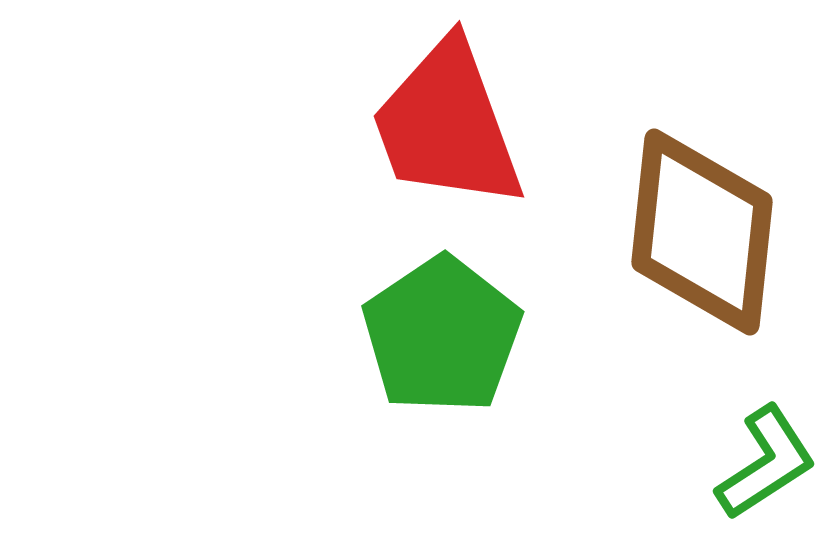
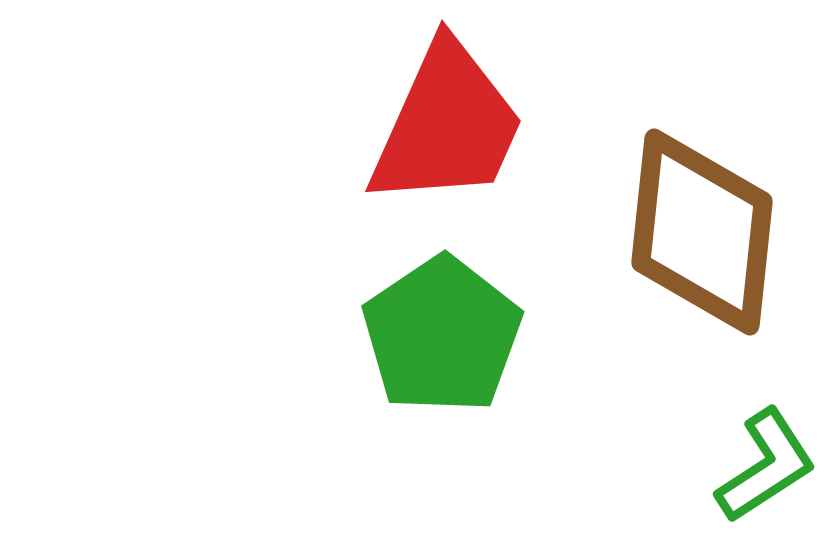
red trapezoid: rotated 136 degrees counterclockwise
green L-shape: moved 3 px down
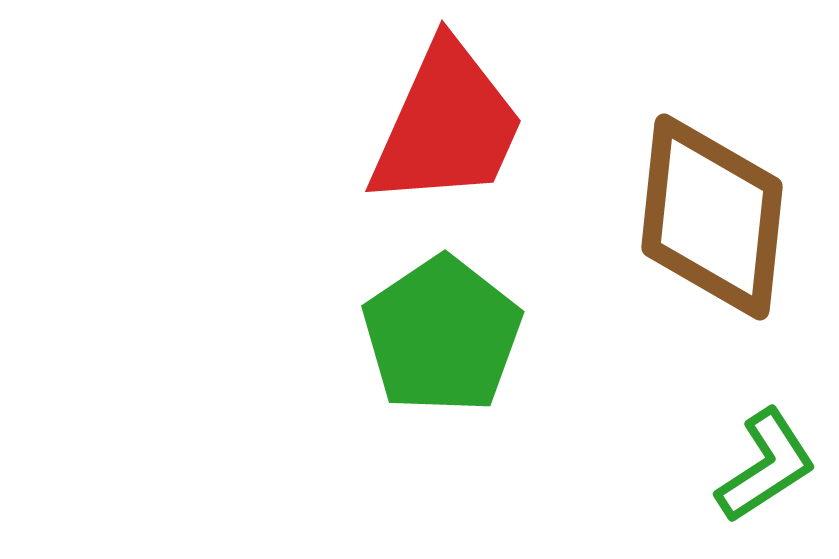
brown diamond: moved 10 px right, 15 px up
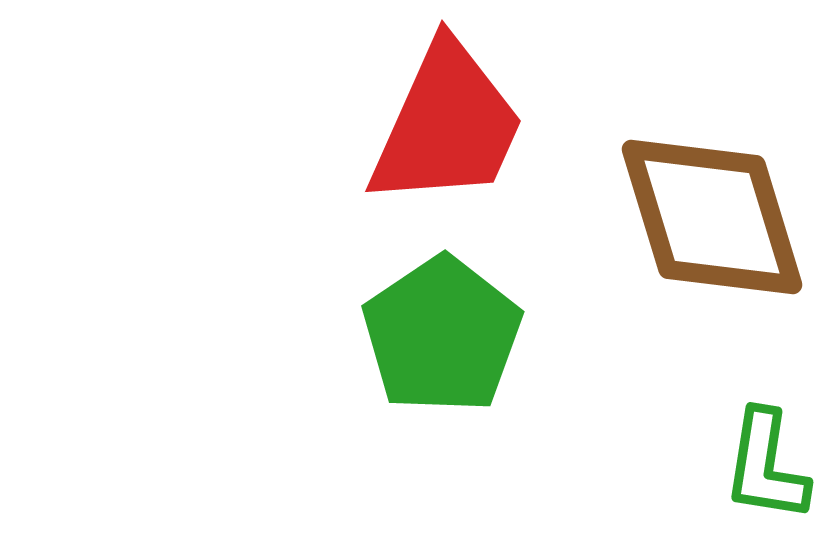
brown diamond: rotated 23 degrees counterclockwise
green L-shape: rotated 132 degrees clockwise
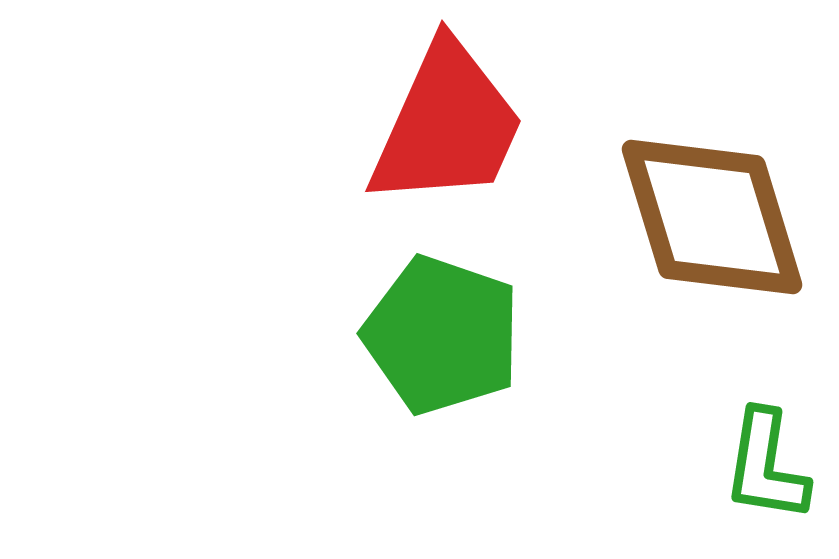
green pentagon: rotated 19 degrees counterclockwise
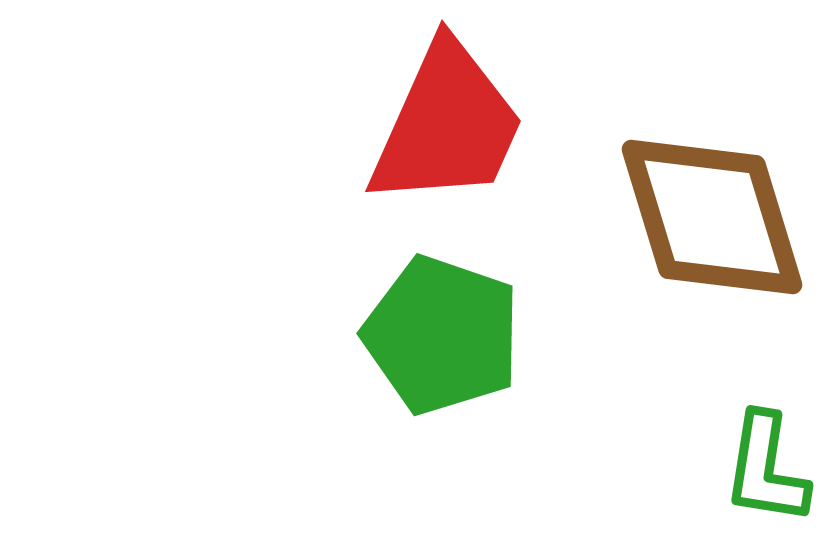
green L-shape: moved 3 px down
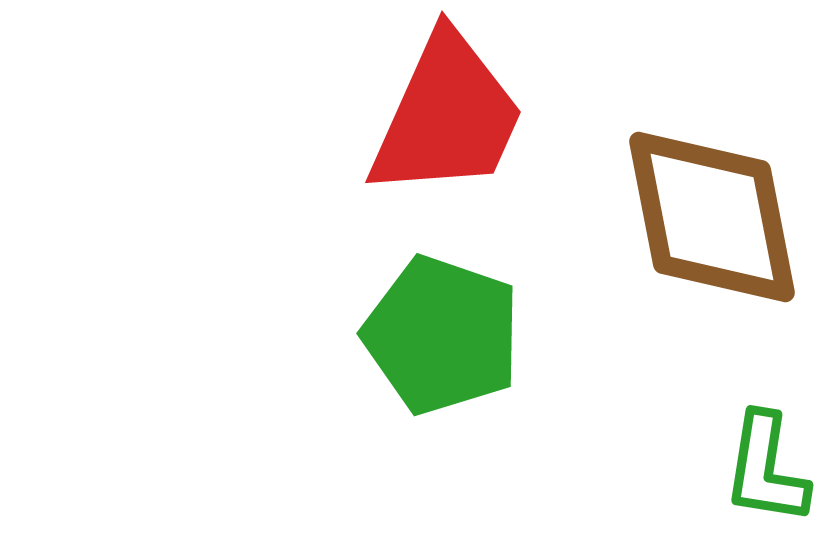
red trapezoid: moved 9 px up
brown diamond: rotated 6 degrees clockwise
